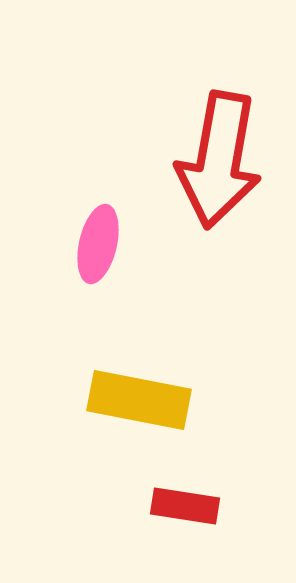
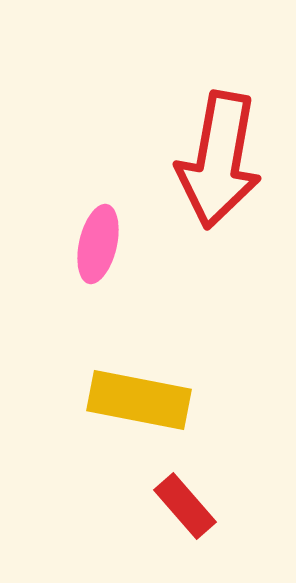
red rectangle: rotated 40 degrees clockwise
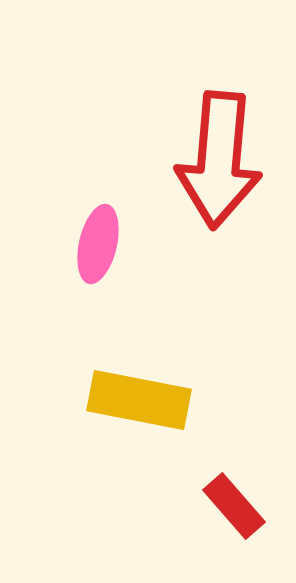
red arrow: rotated 5 degrees counterclockwise
red rectangle: moved 49 px right
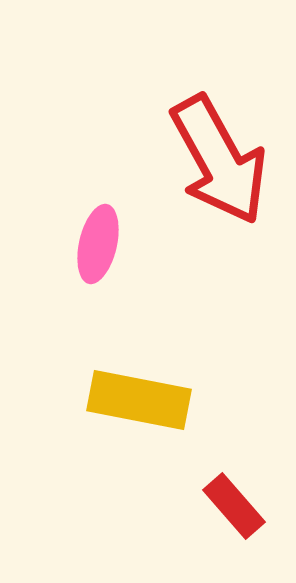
red arrow: rotated 34 degrees counterclockwise
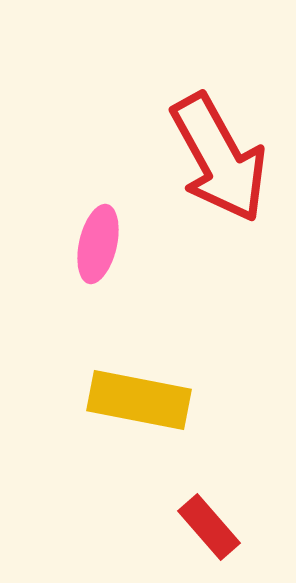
red arrow: moved 2 px up
red rectangle: moved 25 px left, 21 px down
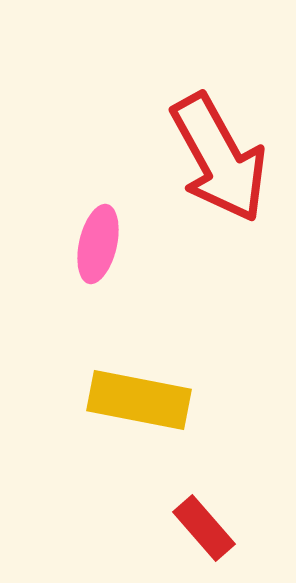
red rectangle: moved 5 px left, 1 px down
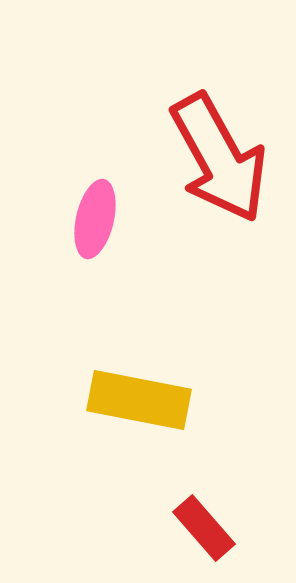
pink ellipse: moved 3 px left, 25 px up
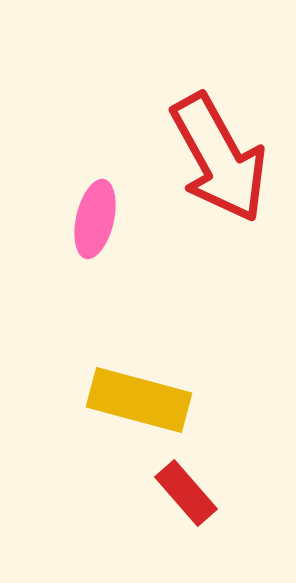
yellow rectangle: rotated 4 degrees clockwise
red rectangle: moved 18 px left, 35 px up
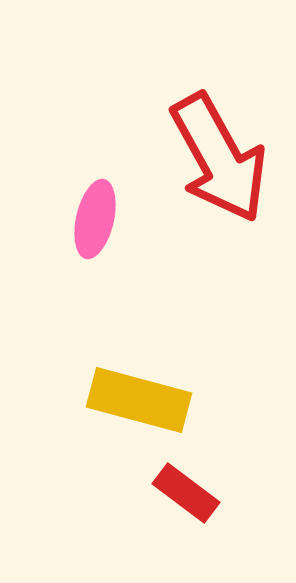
red rectangle: rotated 12 degrees counterclockwise
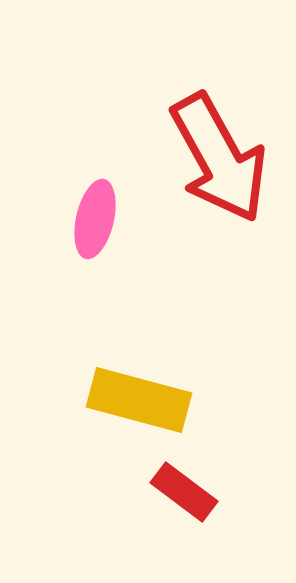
red rectangle: moved 2 px left, 1 px up
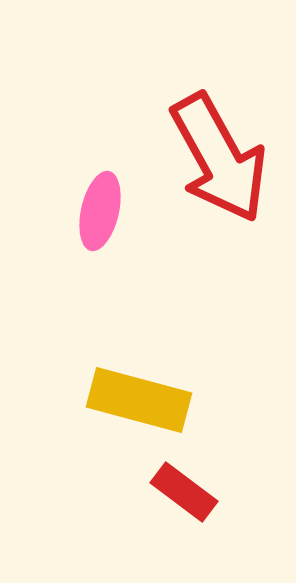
pink ellipse: moved 5 px right, 8 px up
